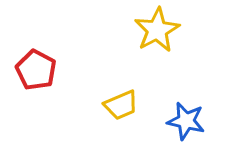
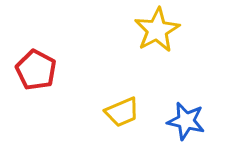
yellow trapezoid: moved 1 px right, 7 px down
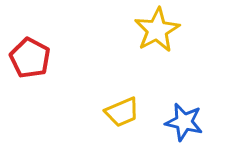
red pentagon: moved 6 px left, 12 px up
blue star: moved 2 px left, 1 px down
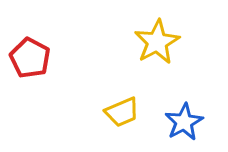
yellow star: moved 12 px down
blue star: rotated 30 degrees clockwise
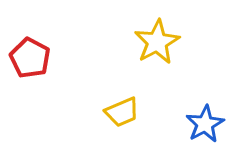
blue star: moved 21 px right, 2 px down
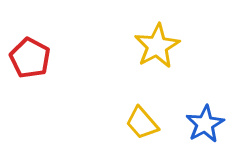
yellow star: moved 4 px down
yellow trapezoid: moved 20 px right, 11 px down; rotated 72 degrees clockwise
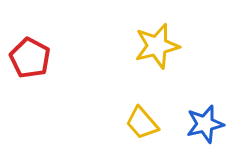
yellow star: rotated 15 degrees clockwise
blue star: rotated 15 degrees clockwise
